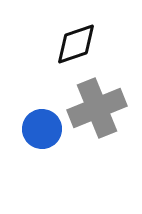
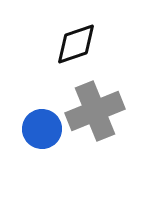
gray cross: moved 2 px left, 3 px down
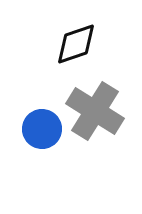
gray cross: rotated 36 degrees counterclockwise
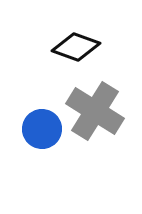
black diamond: moved 3 px down; rotated 39 degrees clockwise
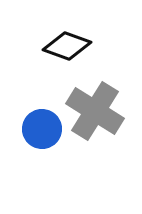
black diamond: moved 9 px left, 1 px up
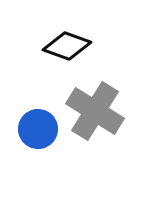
blue circle: moved 4 px left
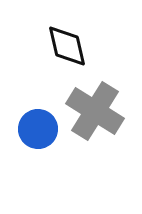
black diamond: rotated 57 degrees clockwise
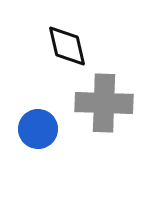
gray cross: moved 9 px right, 8 px up; rotated 30 degrees counterclockwise
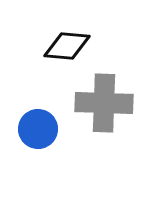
black diamond: rotated 72 degrees counterclockwise
